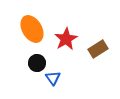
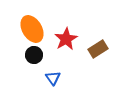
black circle: moved 3 px left, 8 px up
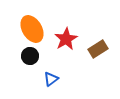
black circle: moved 4 px left, 1 px down
blue triangle: moved 2 px left, 1 px down; rotated 28 degrees clockwise
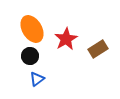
blue triangle: moved 14 px left
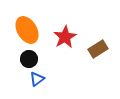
orange ellipse: moved 5 px left, 1 px down
red star: moved 1 px left, 2 px up
black circle: moved 1 px left, 3 px down
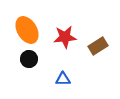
red star: rotated 25 degrees clockwise
brown rectangle: moved 3 px up
blue triangle: moved 26 px right; rotated 35 degrees clockwise
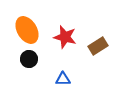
red star: rotated 20 degrees clockwise
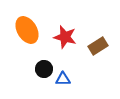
black circle: moved 15 px right, 10 px down
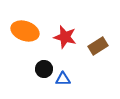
orange ellipse: moved 2 px left, 1 px down; rotated 40 degrees counterclockwise
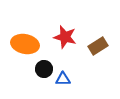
orange ellipse: moved 13 px down; rotated 8 degrees counterclockwise
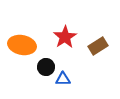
red star: rotated 25 degrees clockwise
orange ellipse: moved 3 px left, 1 px down
black circle: moved 2 px right, 2 px up
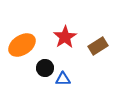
orange ellipse: rotated 44 degrees counterclockwise
black circle: moved 1 px left, 1 px down
